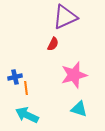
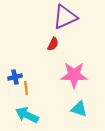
pink star: rotated 16 degrees clockwise
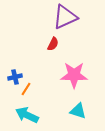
orange line: moved 1 px down; rotated 40 degrees clockwise
cyan triangle: moved 1 px left, 2 px down
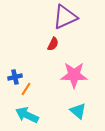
cyan triangle: rotated 24 degrees clockwise
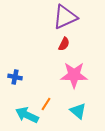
red semicircle: moved 11 px right
blue cross: rotated 24 degrees clockwise
orange line: moved 20 px right, 15 px down
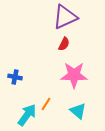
cyan arrow: rotated 100 degrees clockwise
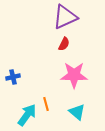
blue cross: moved 2 px left; rotated 24 degrees counterclockwise
orange line: rotated 48 degrees counterclockwise
cyan triangle: moved 1 px left, 1 px down
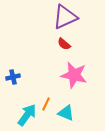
red semicircle: rotated 104 degrees clockwise
pink star: rotated 12 degrees clockwise
orange line: rotated 40 degrees clockwise
cyan triangle: moved 11 px left, 1 px down; rotated 18 degrees counterclockwise
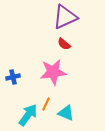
pink star: moved 21 px left, 3 px up; rotated 20 degrees counterclockwise
cyan arrow: moved 1 px right
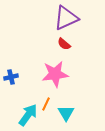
purple triangle: moved 1 px right, 1 px down
pink star: moved 2 px right, 2 px down
blue cross: moved 2 px left
cyan triangle: rotated 36 degrees clockwise
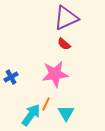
blue cross: rotated 16 degrees counterclockwise
cyan arrow: moved 3 px right
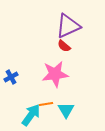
purple triangle: moved 2 px right, 8 px down
red semicircle: moved 2 px down
orange line: rotated 56 degrees clockwise
cyan triangle: moved 3 px up
